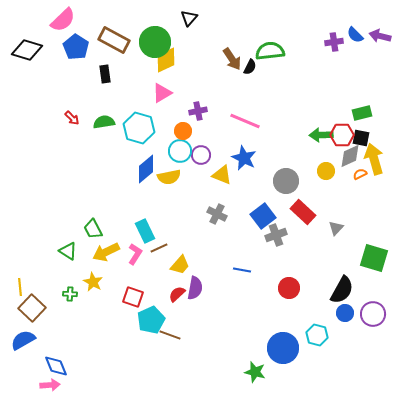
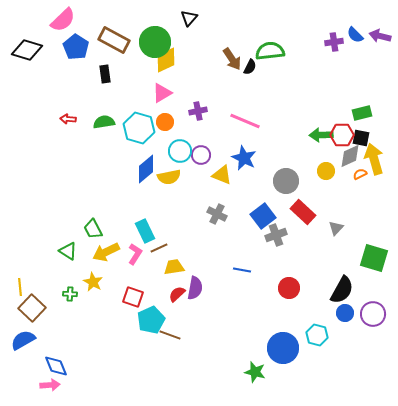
red arrow at (72, 118): moved 4 px left, 1 px down; rotated 140 degrees clockwise
orange circle at (183, 131): moved 18 px left, 9 px up
yellow trapezoid at (180, 265): moved 6 px left, 2 px down; rotated 140 degrees counterclockwise
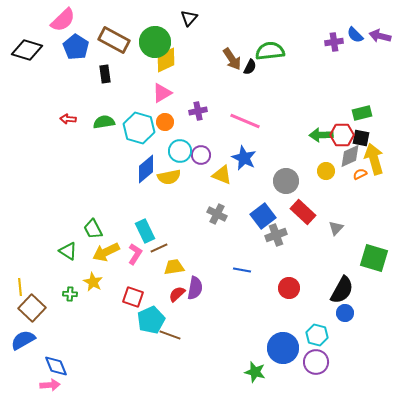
purple circle at (373, 314): moved 57 px left, 48 px down
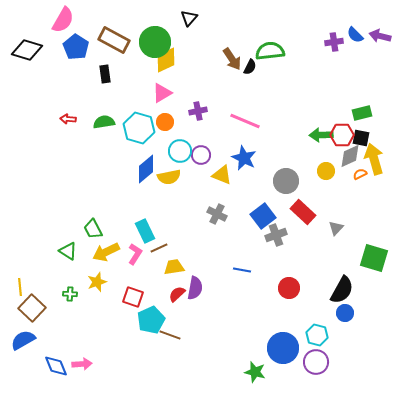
pink semicircle at (63, 20): rotated 16 degrees counterclockwise
yellow star at (93, 282): moved 4 px right; rotated 24 degrees clockwise
pink arrow at (50, 385): moved 32 px right, 21 px up
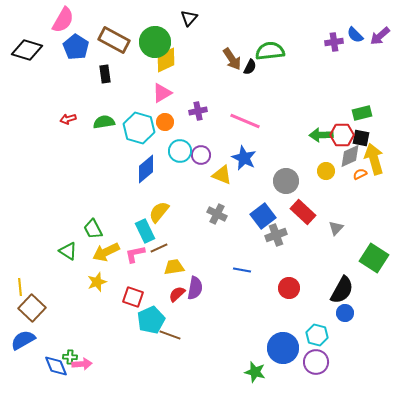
purple arrow at (380, 36): rotated 55 degrees counterclockwise
red arrow at (68, 119): rotated 21 degrees counterclockwise
yellow semicircle at (169, 177): moved 10 px left, 35 px down; rotated 140 degrees clockwise
pink L-shape at (135, 254): rotated 135 degrees counterclockwise
green square at (374, 258): rotated 16 degrees clockwise
green cross at (70, 294): moved 63 px down
